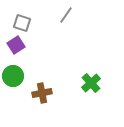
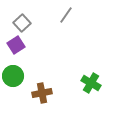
gray square: rotated 30 degrees clockwise
green cross: rotated 18 degrees counterclockwise
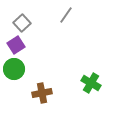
green circle: moved 1 px right, 7 px up
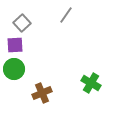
purple square: moved 1 px left; rotated 30 degrees clockwise
brown cross: rotated 12 degrees counterclockwise
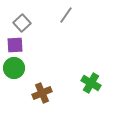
green circle: moved 1 px up
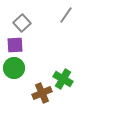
green cross: moved 28 px left, 4 px up
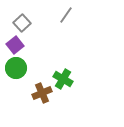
purple square: rotated 36 degrees counterclockwise
green circle: moved 2 px right
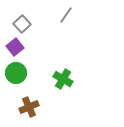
gray square: moved 1 px down
purple square: moved 2 px down
green circle: moved 5 px down
brown cross: moved 13 px left, 14 px down
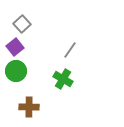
gray line: moved 4 px right, 35 px down
green circle: moved 2 px up
brown cross: rotated 24 degrees clockwise
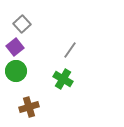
brown cross: rotated 18 degrees counterclockwise
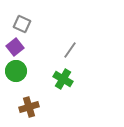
gray square: rotated 24 degrees counterclockwise
